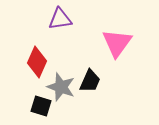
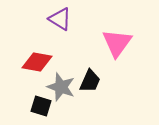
purple triangle: rotated 40 degrees clockwise
red diamond: rotated 76 degrees clockwise
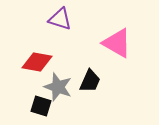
purple triangle: rotated 15 degrees counterclockwise
pink triangle: rotated 36 degrees counterclockwise
gray star: moved 3 px left
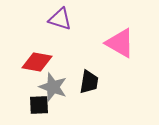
pink triangle: moved 3 px right
black trapezoid: moved 1 px left, 1 px down; rotated 15 degrees counterclockwise
gray star: moved 5 px left
black square: moved 2 px left, 1 px up; rotated 20 degrees counterclockwise
